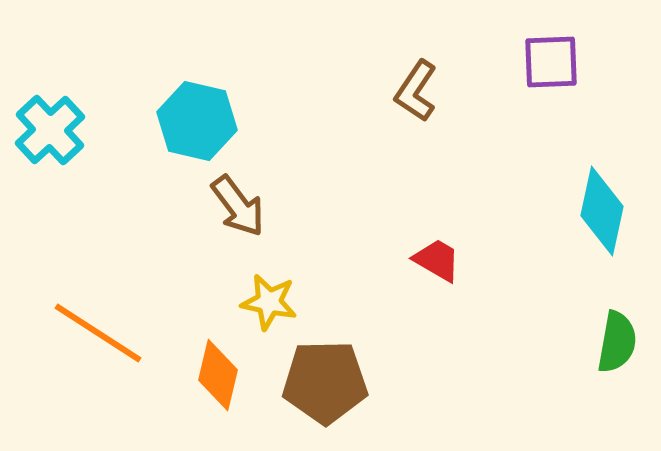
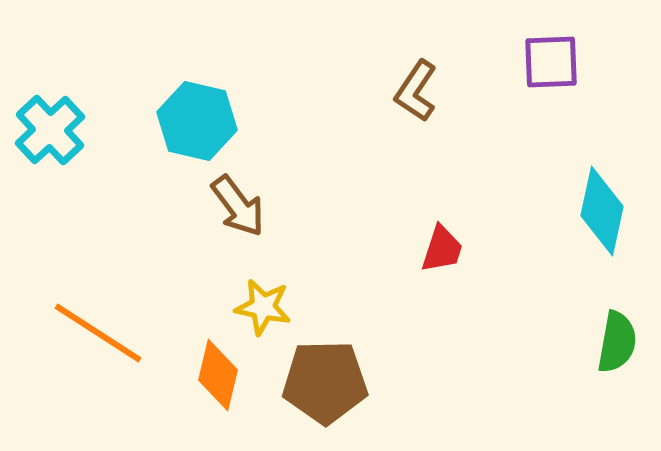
red trapezoid: moved 5 px right, 11 px up; rotated 78 degrees clockwise
yellow star: moved 6 px left, 5 px down
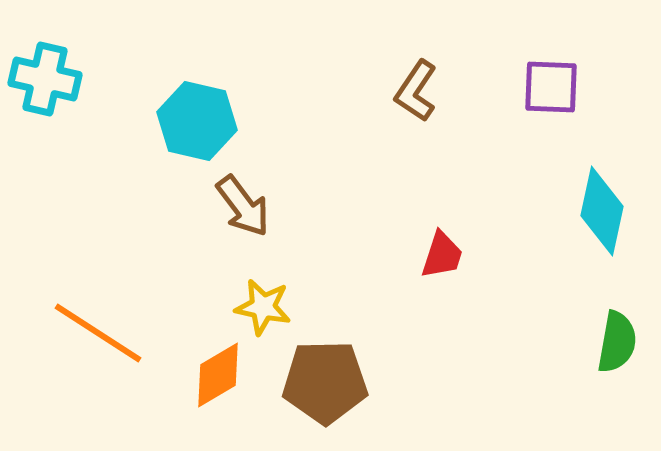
purple square: moved 25 px down; rotated 4 degrees clockwise
cyan cross: moved 5 px left, 51 px up; rotated 34 degrees counterclockwise
brown arrow: moved 5 px right
red trapezoid: moved 6 px down
orange diamond: rotated 46 degrees clockwise
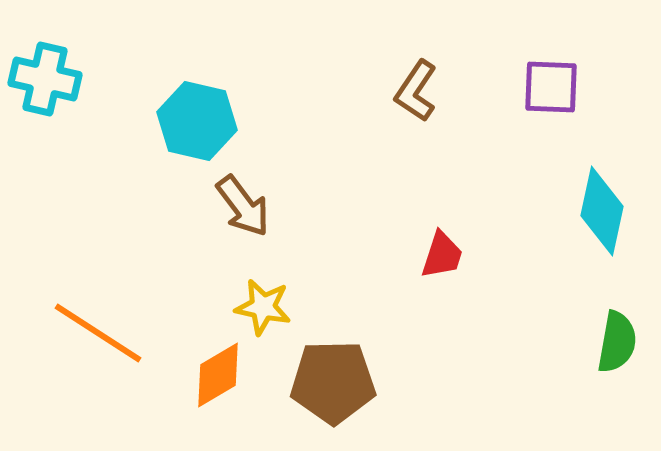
brown pentagon: moved 8 px right
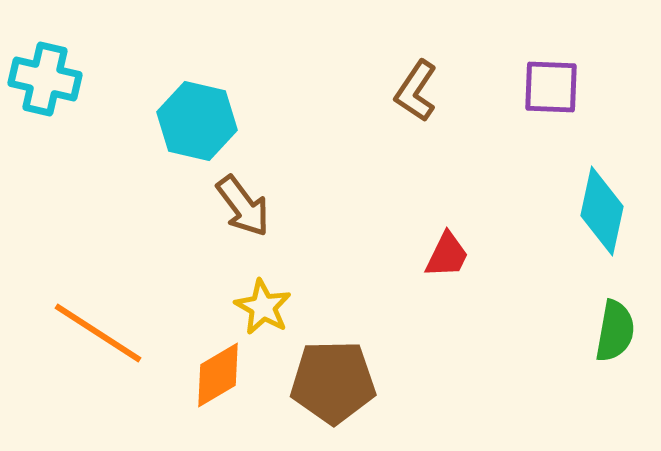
red trapezoid: moved 5 px right; rotated 8 degrees clockwise
yellow star: rotated 18 degrees clockwise
green semicircle: moved 2 px left, 11 px up
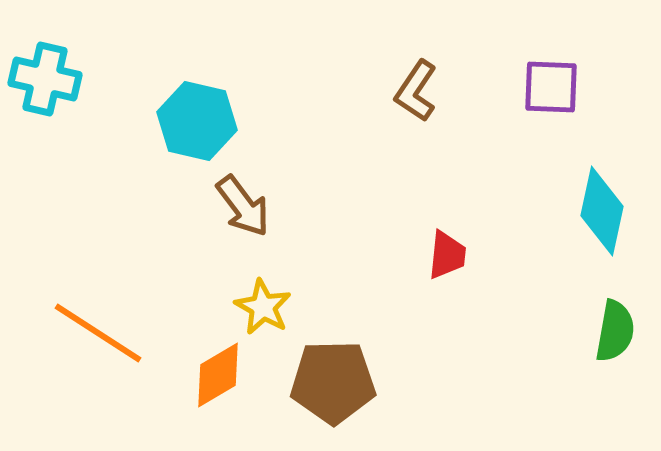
red trapezoid: rotated 20 degrees counterclockwise
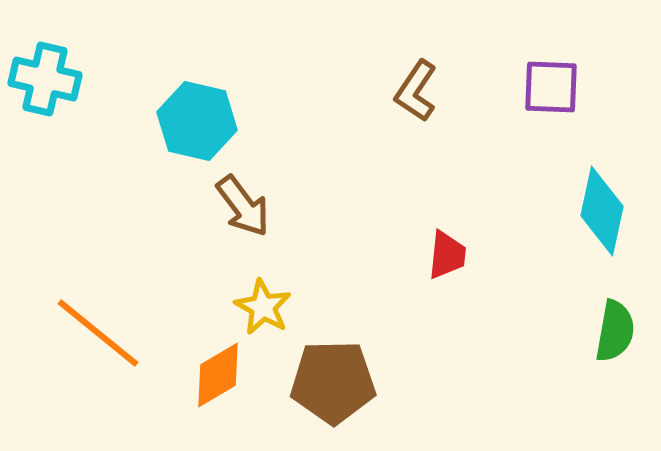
orange line: rotated 6 degrees clockwise
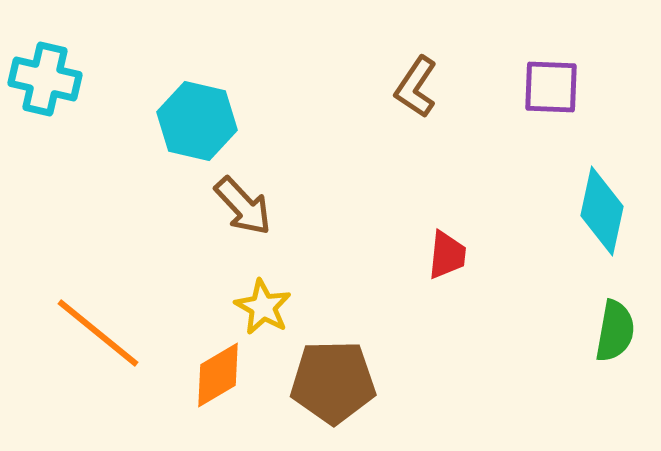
brown L-shape: moved 4 px up
brown arrow: rotated 6 degrees counterclockwise
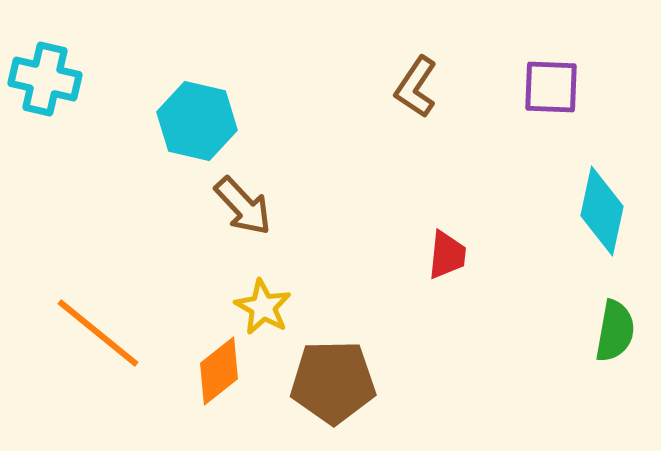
orange diamond: moved 1 px right, 4 px up; rotated 8 degrees counterclockwise
